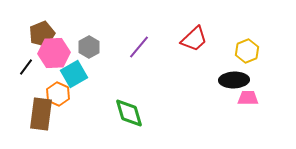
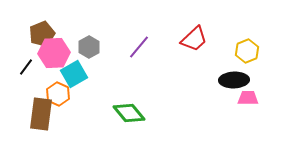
green diamond: rotated 24 degrees counterclockwise
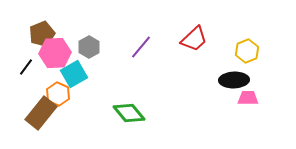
purple line: moved 2 px right
pink hexagon: moved 1 px right
brown rectangle: moved 1 px up; rotated 32 degrees clockwise
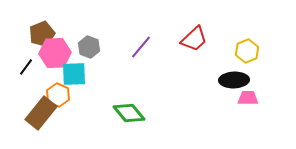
gray hexagon: rotated 10 degrees counterclockwise
cyan square: rotated 28 degrees clockwise
orange hexagon: moved 1 px down
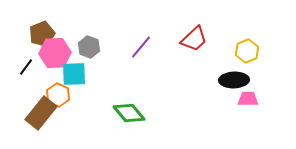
pink trapezoid: moved 1 px down
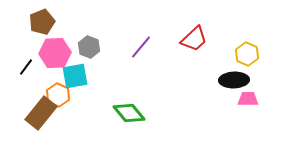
brown pentagon: moved 12 px up
yellow hexagon: moved 3 px down; rotated 15 degrees counterclockwise
cyan square: moved 1 px right, 2 px down; rotated 8 degrees counterclockwise
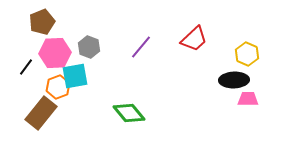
orange hexagon: moved 8 px up; rotated 15 degrees clockwise
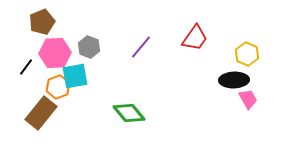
red trapezoid: moved 1 px right, 1 px up; rotated 12 degrees counterclockwise
pink trapezoid: rotated 60 degrees clockwise
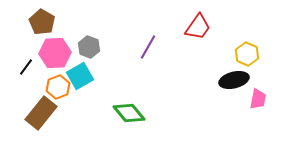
brown pentagon: rotated 20 degrees counterclockwise
red trapezoid: moved 3 px right, 11 px up
purple line: moved 7 px right; rotated 10 degrees counterclockwise
cyan square: moved 5 px right; rotated 20 degrees counterclockwise
black ellipse: rotated 12 degrees counterclockwise
pink trapezoid: moved 10 px right; rotated 40 degrees clockwise
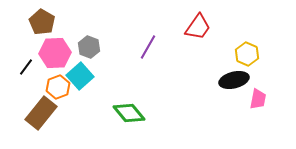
cyan square: rotated 12 degrees counterclockwise
